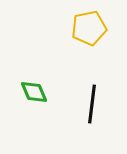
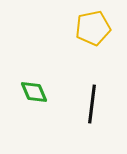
yellow pentagon: moved 4 px right
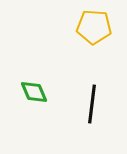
yellow pentagon: moved 1 px right, 1 px up; rotated 16 degrees clockwise
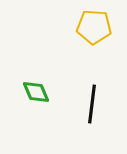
green diamond: moved 2 px right
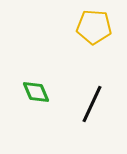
black line: rotated 18 degrees clockwise
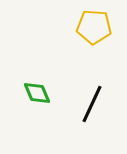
green diamond: moved 1 px right, 1 px down
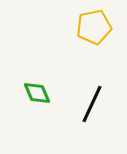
yellow pentagon: rotated 16 degrees counterclockwise
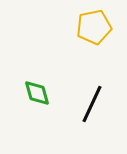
green diamond: rotated 8 degrees clockwise
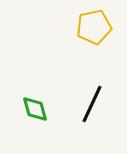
green diamond: moved 2 px left, 16 px down
